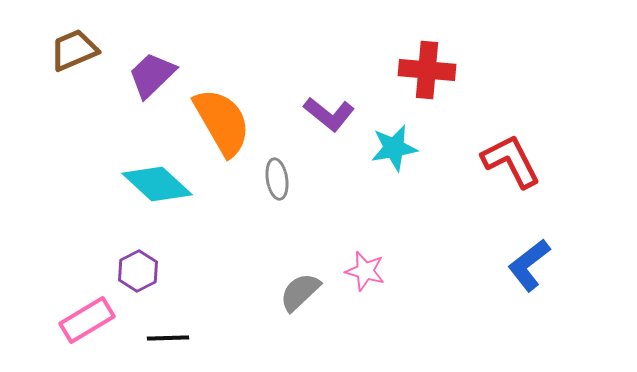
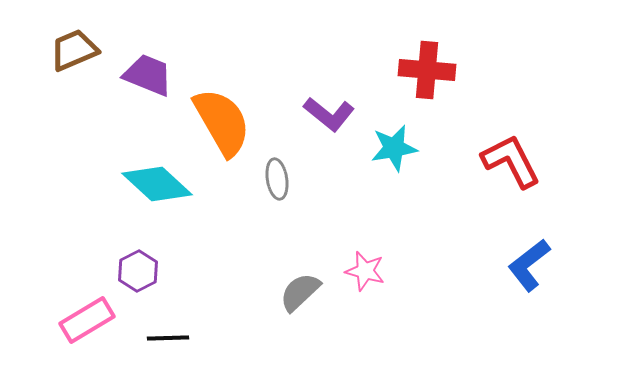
purple trapezoid: moved 4 px left; rotated 66 degrees clockwise
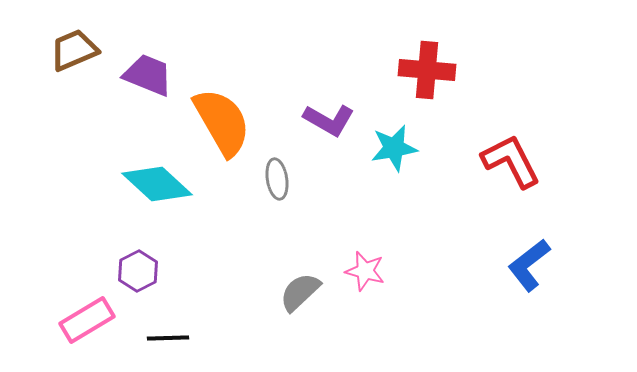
purple L-shape: moved 6 px down; rotated 9 degrees counterclockwise
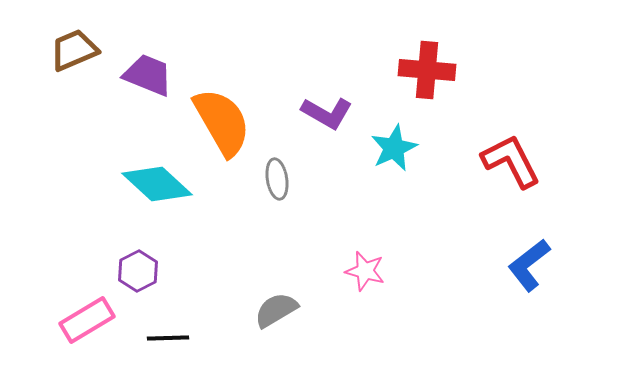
purple L-shape: moved 2 px left, 7 px up
cyan star: rotated 15 degrees counterclockwise
gray semicircle: moved 24 px left, 18 px down; rotated 12 degrees clockwise
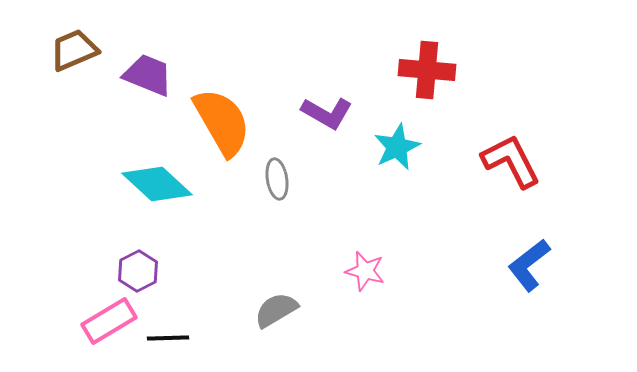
cyan star: moved 3 px right, 1 px up
pink rectangle: moved 22 px right, 1 px down
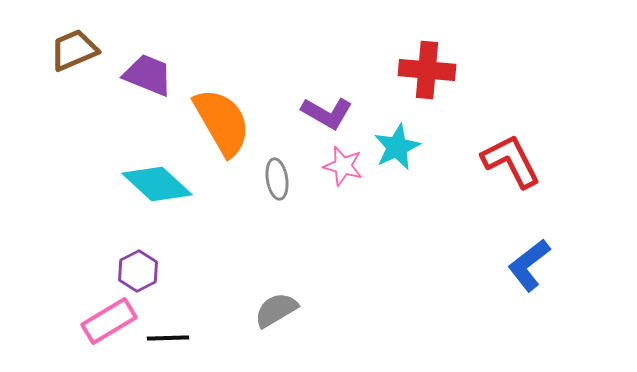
pink star: moved 22 px left, 105 px up
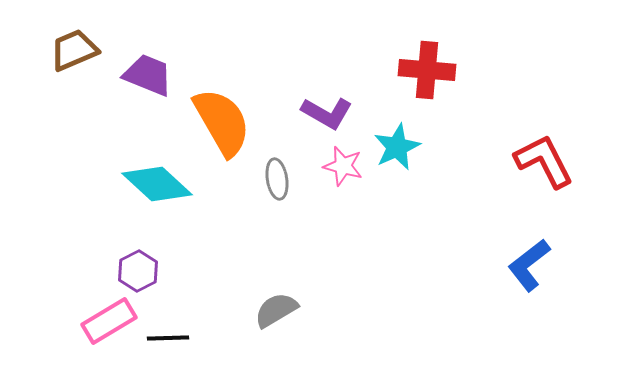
red L-shape: moved 33 px right
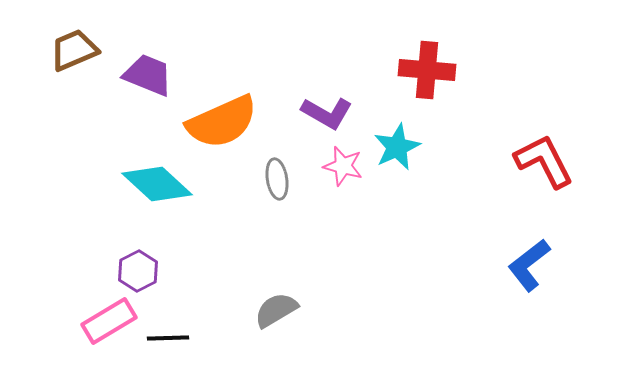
orange semicircle: rotated 96 degrees clockwise
